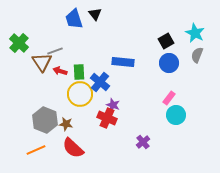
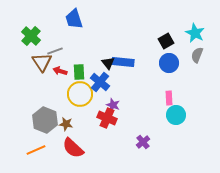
black triangle: moved 13 px right, 49 px down
green cross: moved 12 px right, 7 px up
pink rectangle: rotated 40 degrees counterclockwise
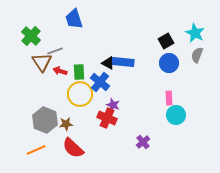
black triangle: rotated 24 degrees counterclockwise
brown star: rotated 16 degrees counterclockwise
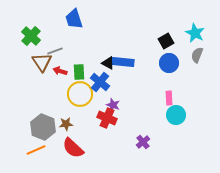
gray hexagon: moved 2 px left, 7 px down
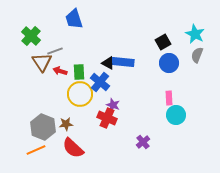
cyan star: moved 1 px down
black square: moved 3 px left, 1 px down
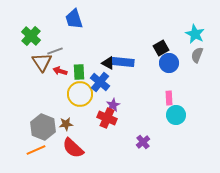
black square: moved 2 px left, 6 px down
purple star: rotated 24 degrees clockwise
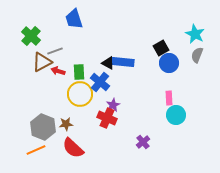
brown triangle: rotated 35 degrees clockwise
red arrow: moved 2 px left
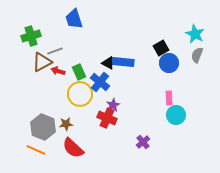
green cross: rotated 30 degrees clockwise
green rectangle: rotated 21 degrees counterclockwise
orange line: rotated 48 degrees clockwise
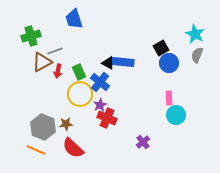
red arrow: rotated 96 degrees counterclockwise
purple star: moved 13 px left
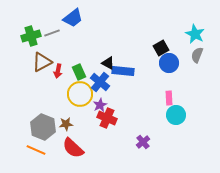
blue trapezoid: moved 1 px left, 1 px up; rotated 110 degrees counterclockwise
gray line: moved 3 px left, 18 px up
blue rectangle: moved 9 px down
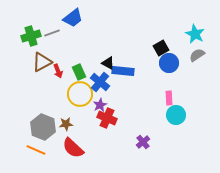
gray semicircle: rotated 35 degrees clockwise
red arrow: rotated 32 degrees counterclockwise
